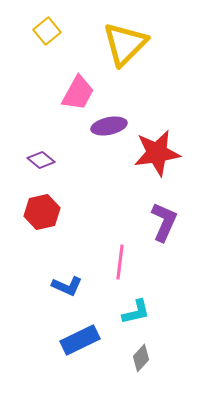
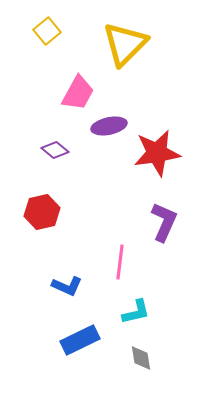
purple diamond: moved 14 px right, 10 px up
gray diamond: rotated 52 degrees counterclockwise
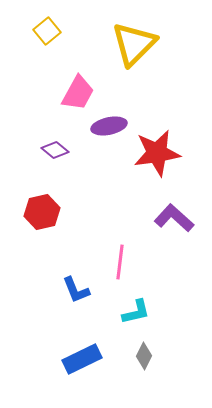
yellow triangle: moved 9 px right
purple L-shape: moved 10 px right, 4 px up; rotated 72 degrees counterclockwise
blue L-shape: moved 9 px right, 4 px down; rotated 44 degrees clockwise
blue rectangle: moved 2 px right, 19 px down
gray diamond: moved 3 px right, 2 px up; rotated 36 degrees clockwise
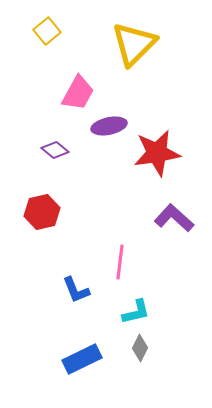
gray diamond: moved 4 px left, 8 px up
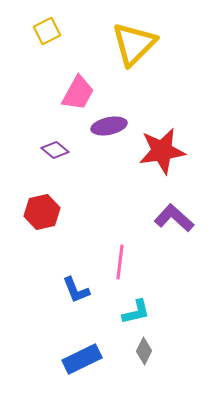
yellow square: rotated 12 degrees clockwise
red star: moved 5 px right, 2 px up
gray diamond: moved 4 px right, 3 px down
